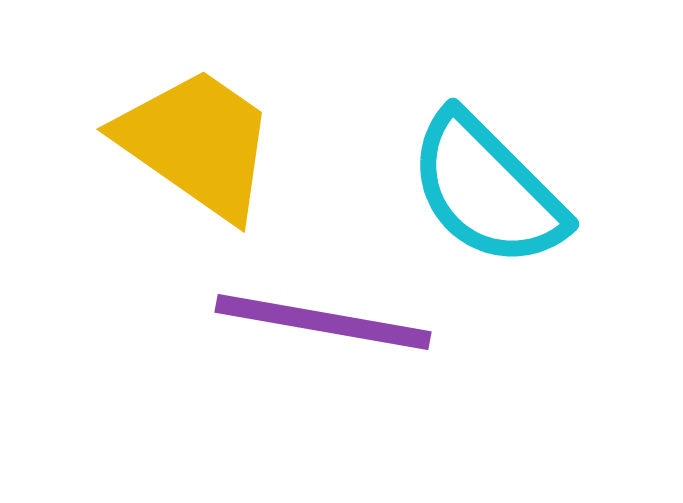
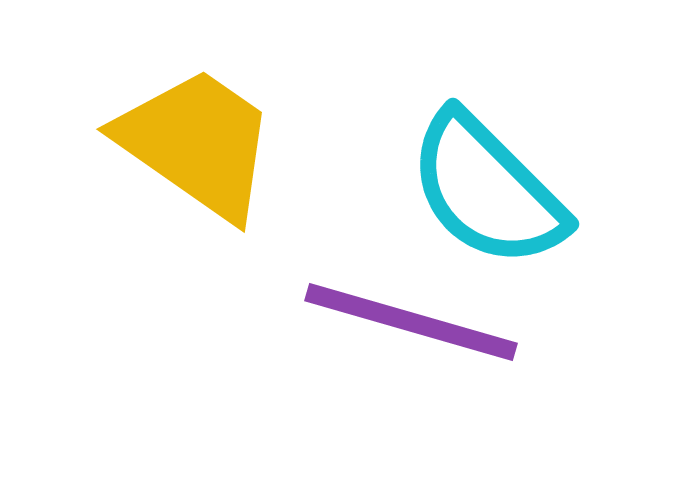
purple line: moved 88 px right; rotated 6 degrees clockwise
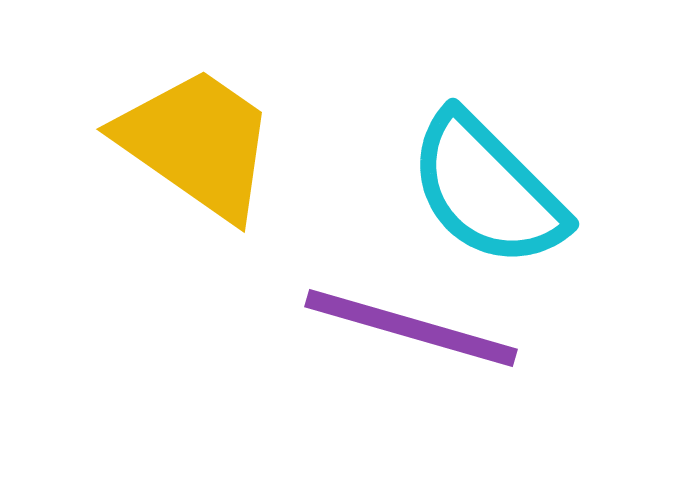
purple line: moved 6 px down
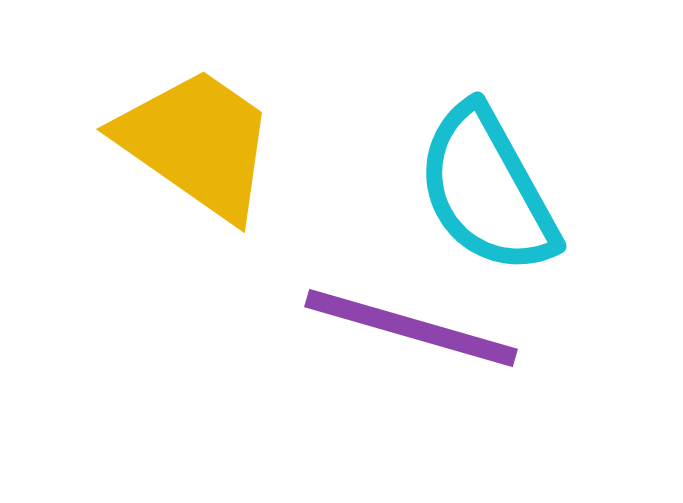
cyan semicircle: rotated 16 degrees clockwise
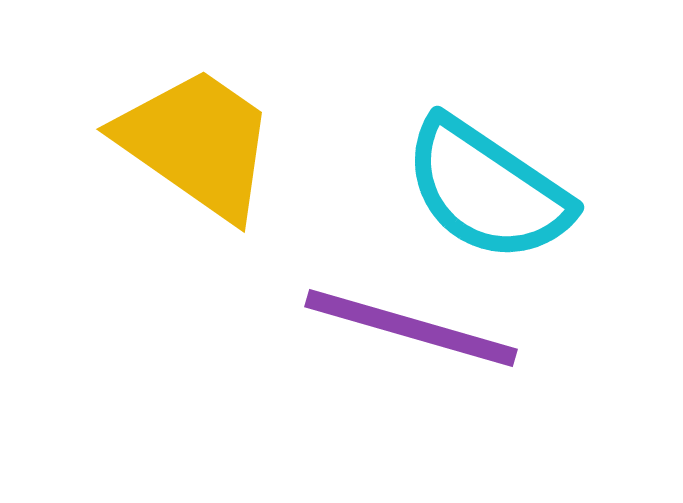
cyan semicircle: rotated 27 degrees counterclockwise
